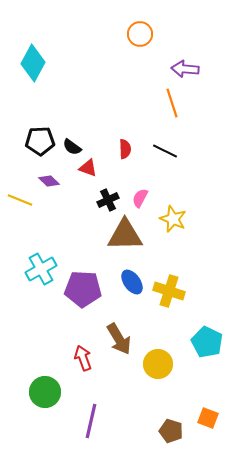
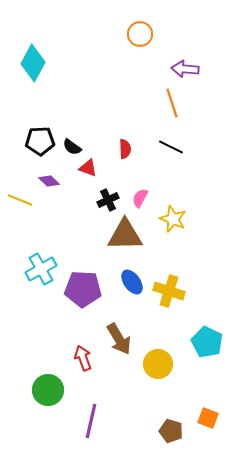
black line: moved 6 px right, 4 px up
green circle: moved 3 px right, 2 px up
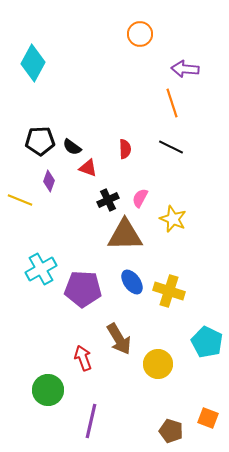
purple diamond: rotated 65 degrees clockwise
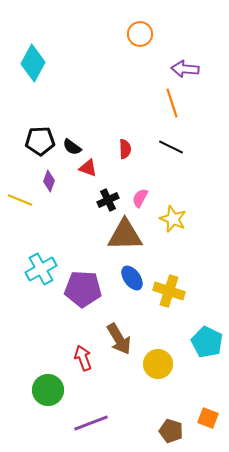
blue ellipse: moved 4 px up
purple line: moved 2 px down; rotated 56 degrees clockwise
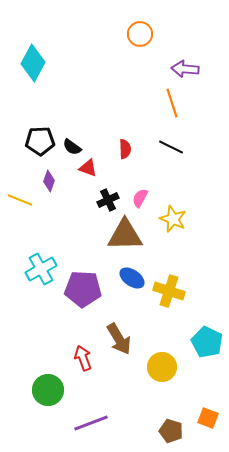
blue ellipse: rotated 20 degrees counterclockwise
yellow circle: moved 4 px right, 3 px down
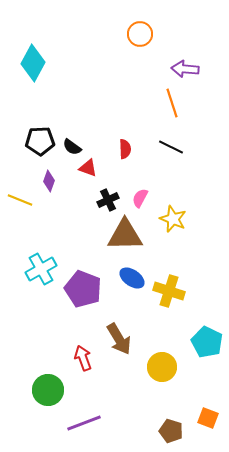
purple pentagon: rotated 18 degrees clockwise
purple line: moved 7 px left
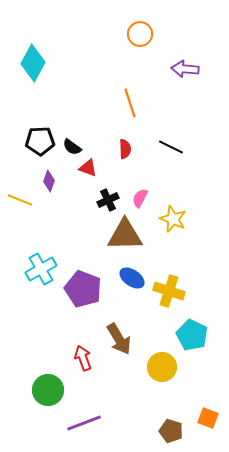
orange line: moved 42 px left
cyan pentagon: moved 15 px left, 7 px up
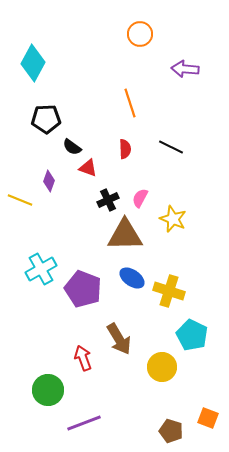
black pentagon: moved 6 px right, 22 px up
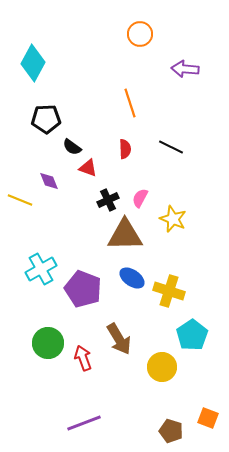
purple diamond: rotated 40 degrees counterclockwise
cyan pentagon: rotated 12 degrees clockwise
green circle: moved 47 px up
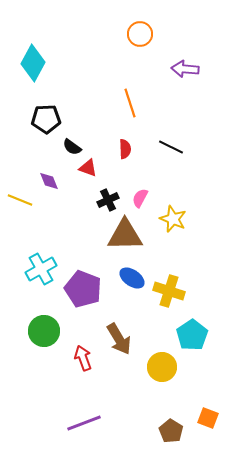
green circle: moved 4 px left, 12 px up
brown pentagon: rotated 15 degrees clockwise
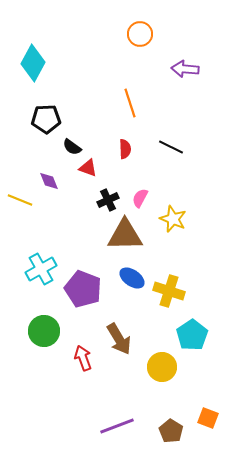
purple line: moved 33 px right, 3 px down
